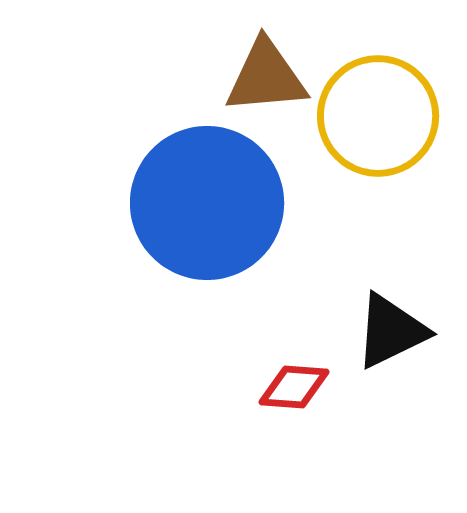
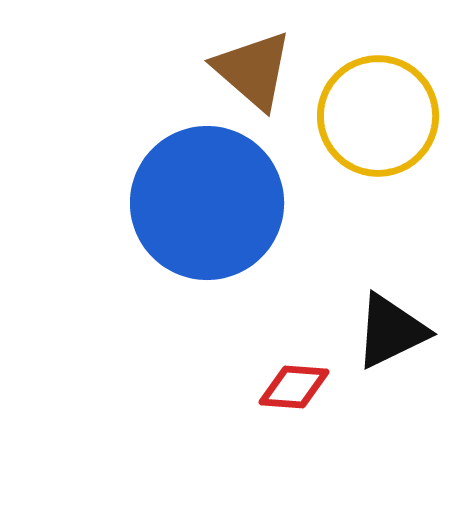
brown triangle: moved 13 px left, 7 px up; rotated 46 degrees clockwise
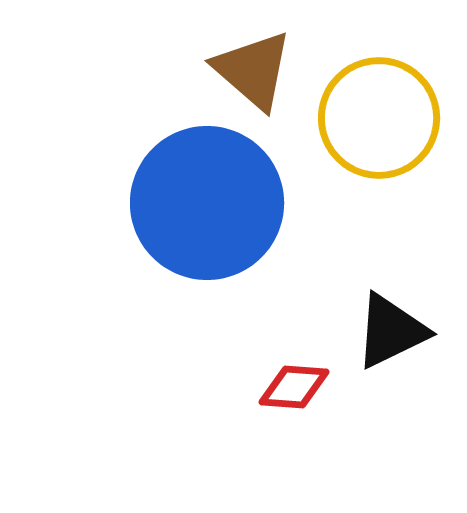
yellow circle: moved 1 px right, 2 px down
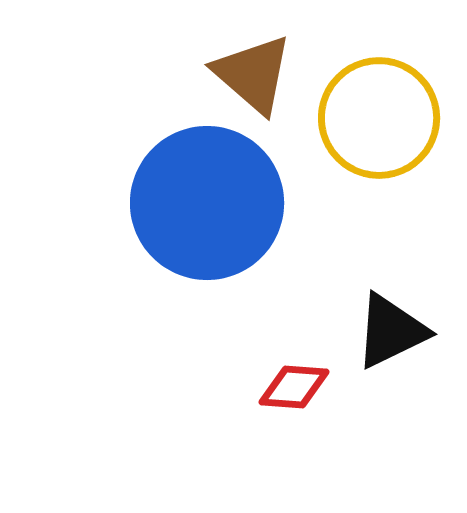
brown triangle: moved 4 px down
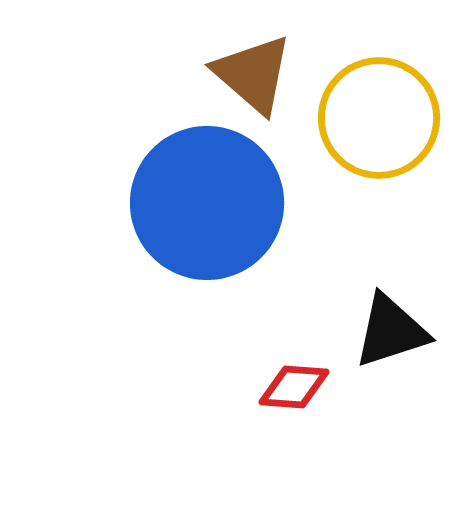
black triangle: rotated 8 degrees clockwise
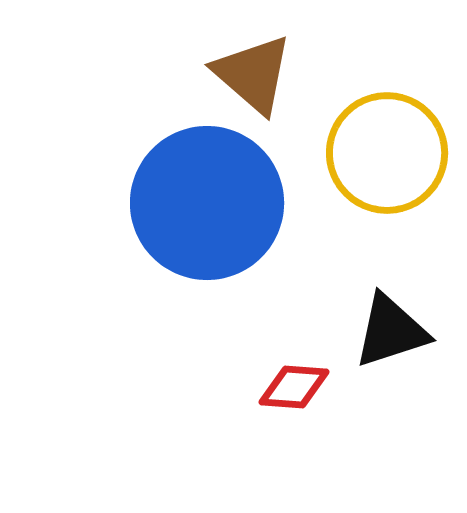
yellow circle: moved 8 px right, 35 px down
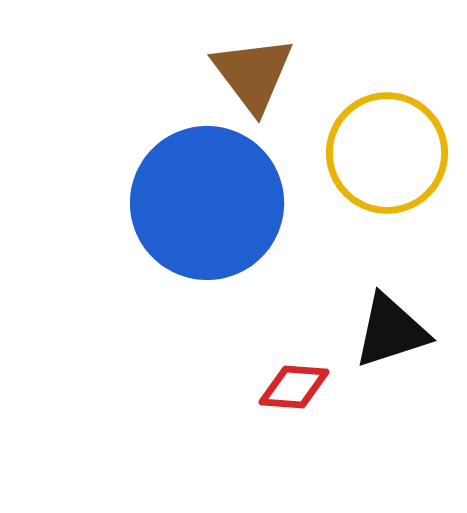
brown triangle: rotated 12 degrees clockwise
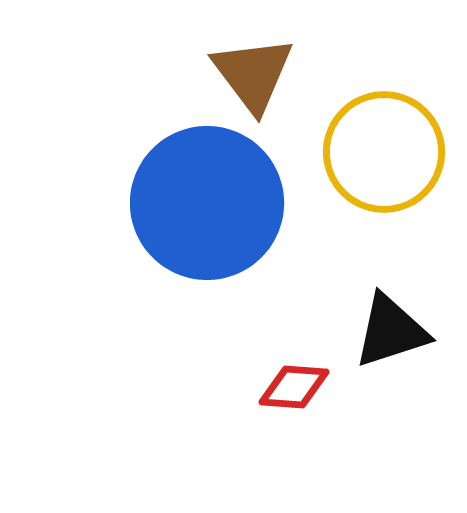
yellow circle: moved 3 px left, 1 px up
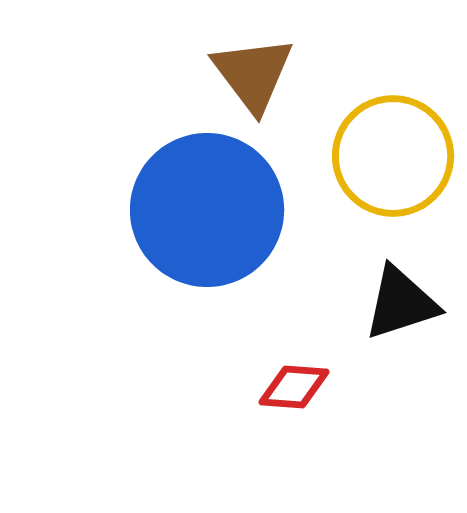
yellow circle: moved 9 px right, 4 px down
blue circle: moved 7 px down
black triangle: moved 10 px right, 28 px up
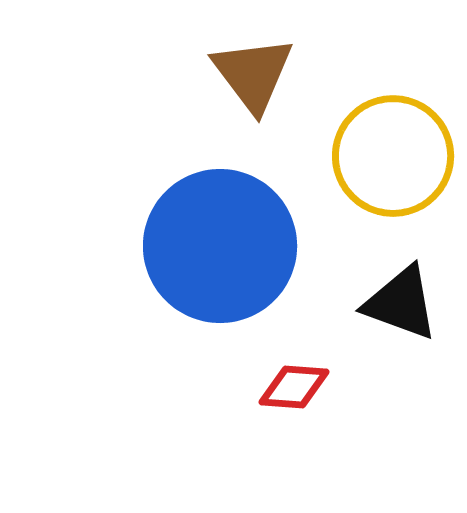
blue circle: moved 13 px right, 36 px down
black triangle: rotated 38 degrees clockwise
